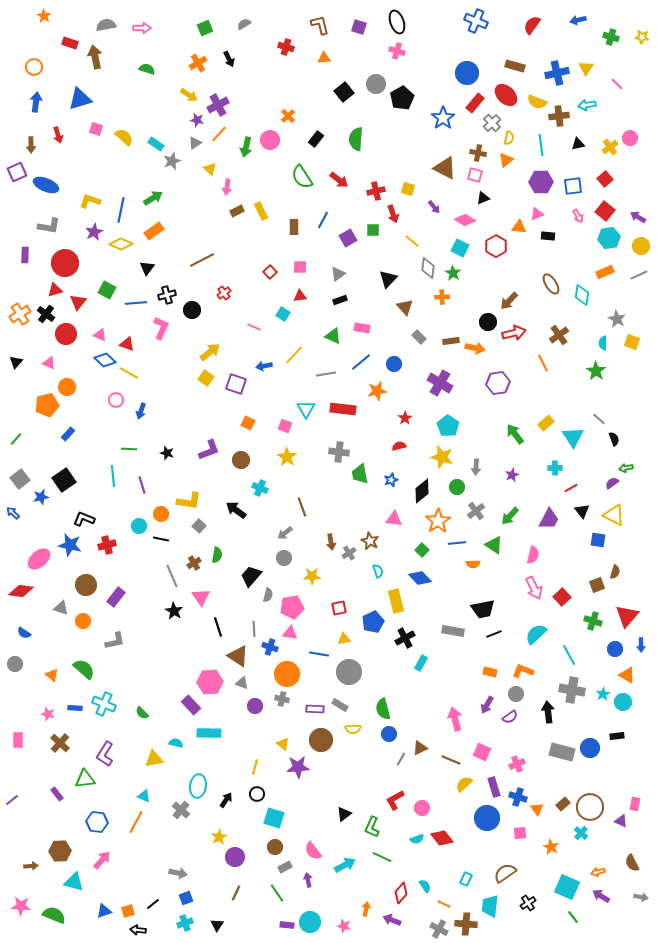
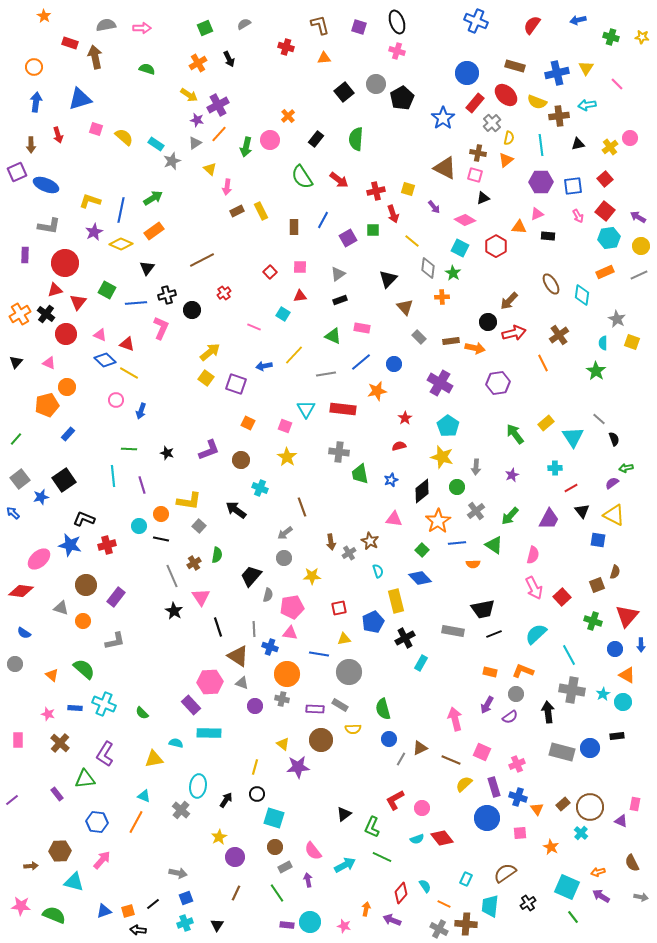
blue circle at (389, 734): moved 5 px down
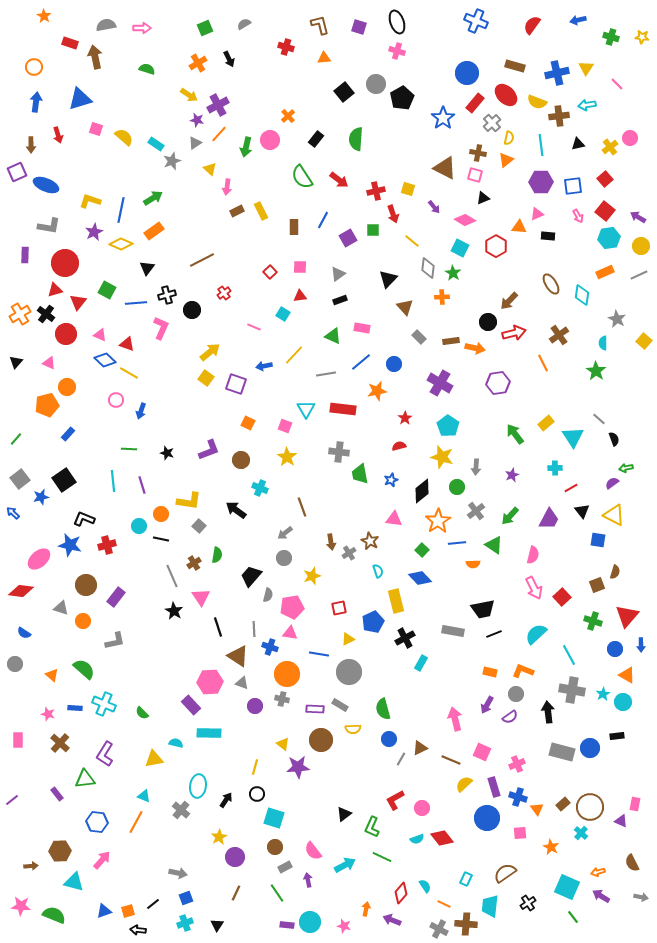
yellow square at (632, 342): moved 12 px right, 1 px up; rotated 21 degrees clockwise
cyan line at (113, 476): moved 5 px down
yellow star at (312, 576): rotated 18 degrees counterclockwise
yellow triangle at (344, 639): moved 4 px right; rotated 16 degrees counterclockwise
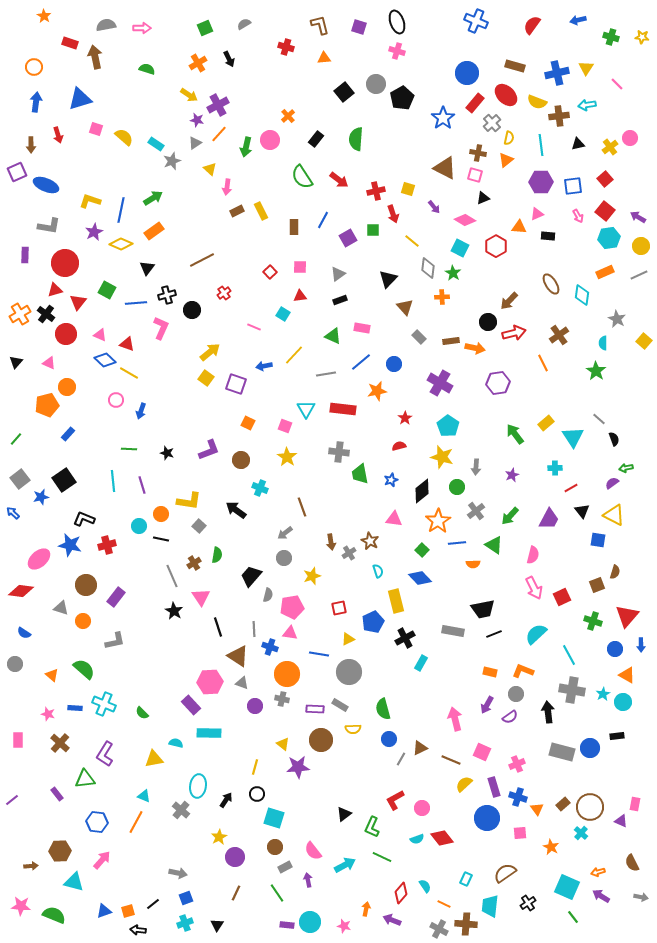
red square at (562, 597): rotated 18 degrees clockwise
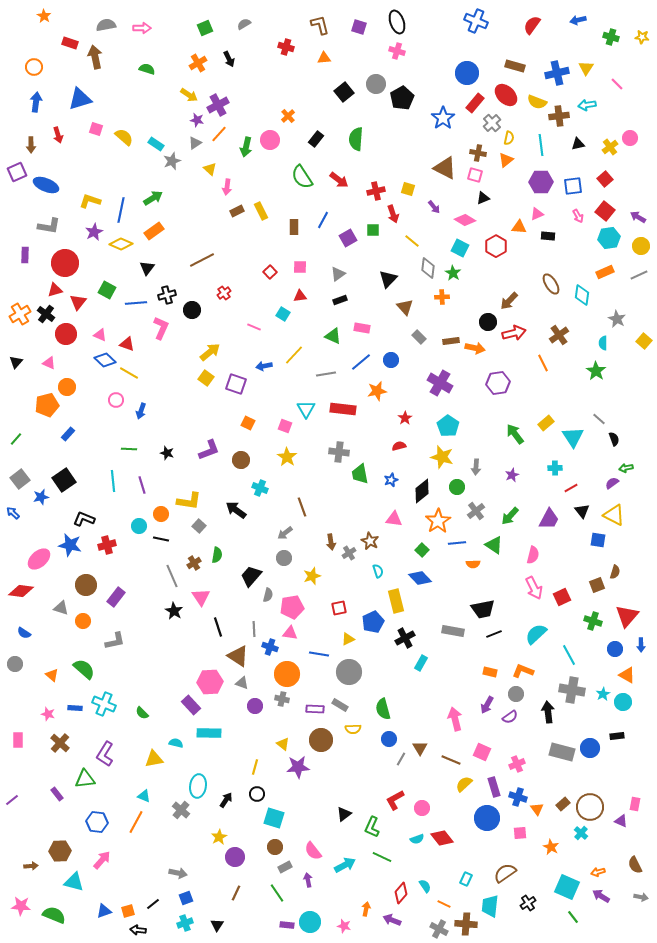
blue circle at (394, 364): moved 3 px left, 4 px up
brown triangle at (420, 748): rotated 35 degrees counterclockwise
brown semicircle at (632, 863): moved 3 px right, 2 px down
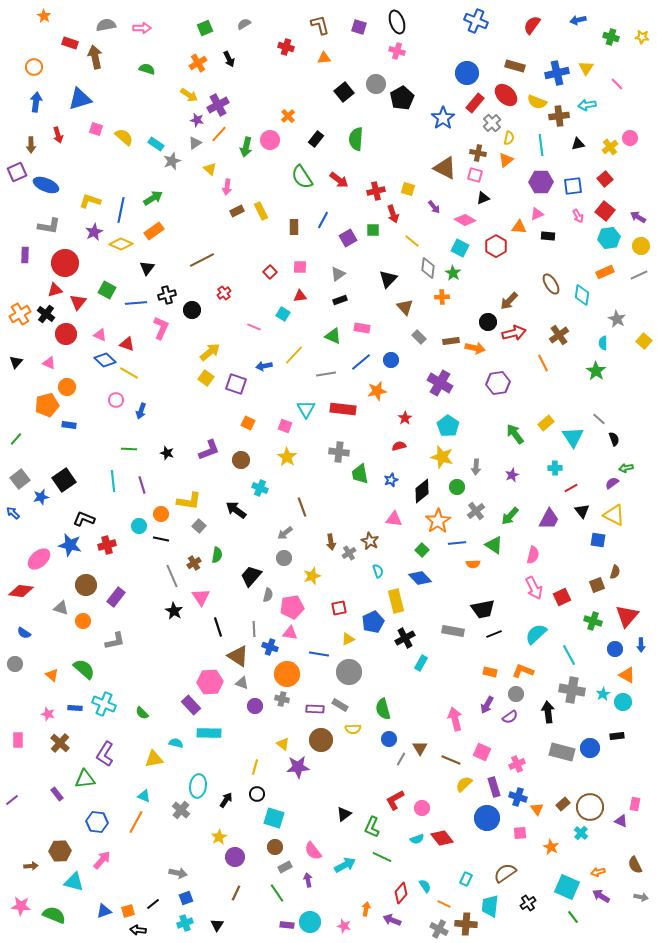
blue rectangle at (68, 434): moved 1 px right, 9 px up; rotated 56 degrees clockwise
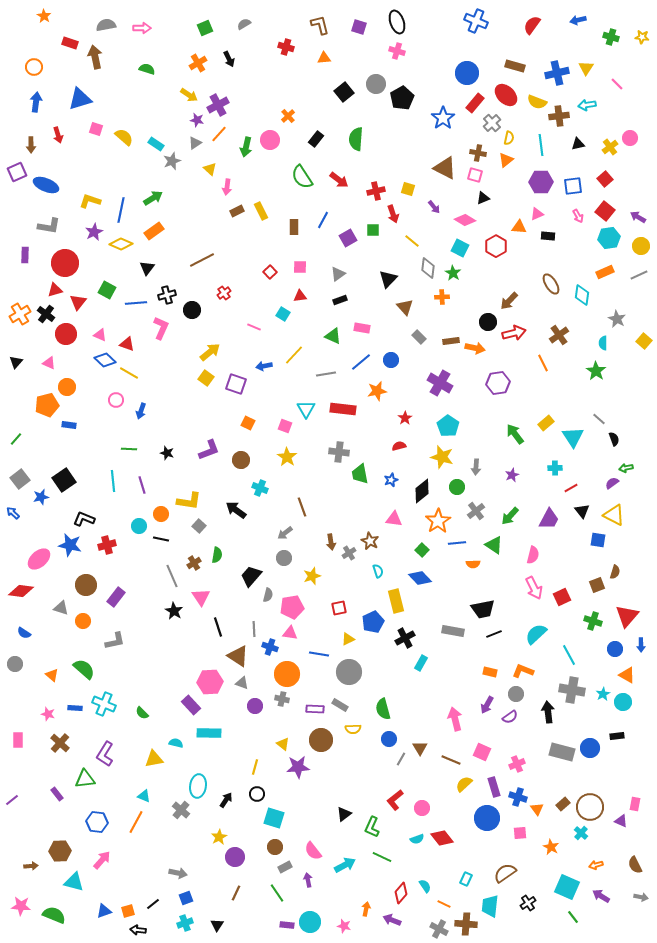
red L-shape at (395, 800): rotated 10 degrees counterclockwise
orange arrow at (598, 872): moved 2 px left, 7 px up
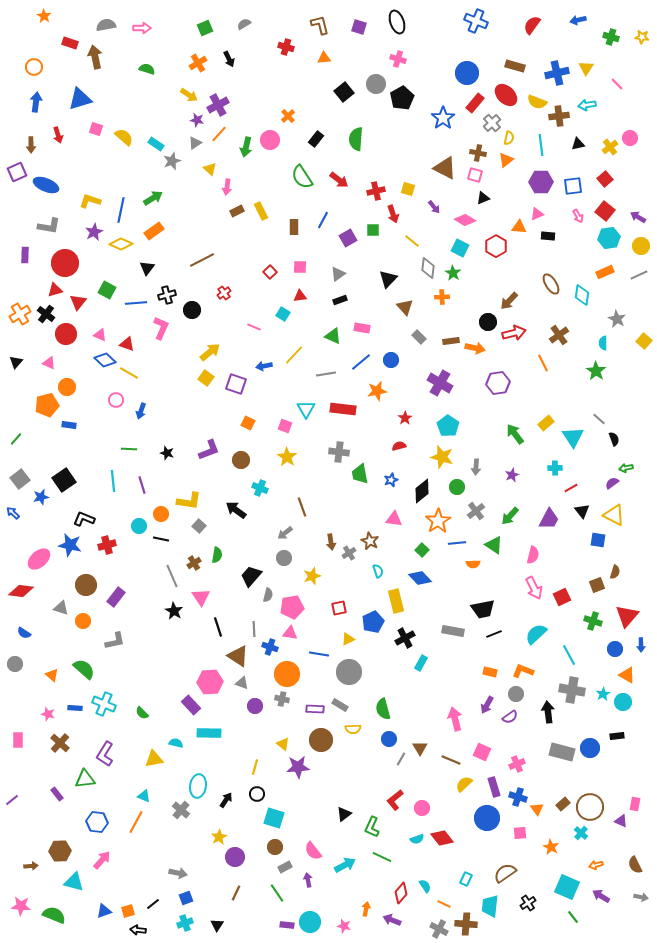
pink cross at (397, 51): moved 1 px right, 8 px down
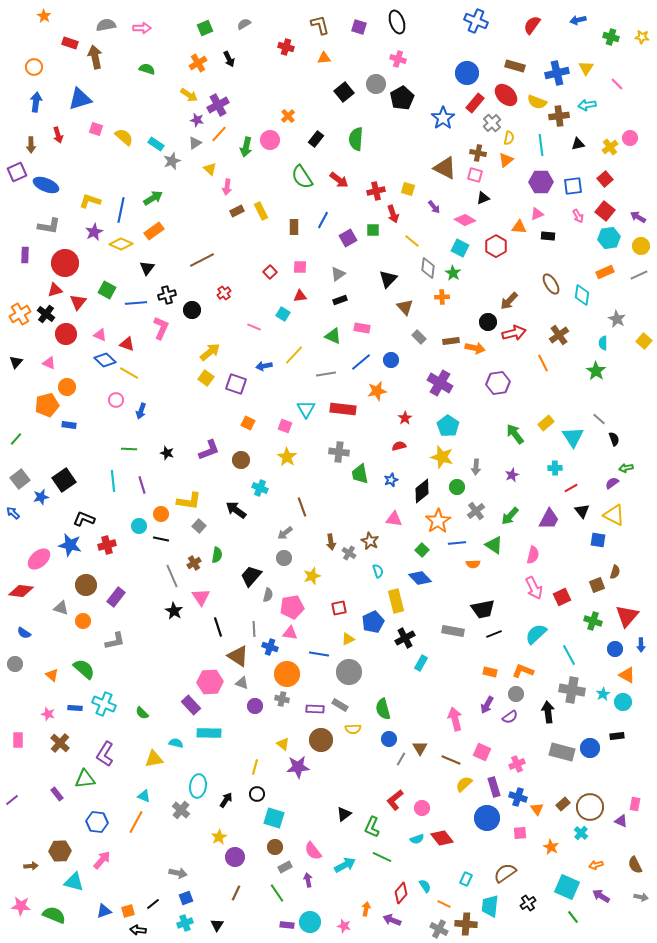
gray cross at (349, 553): rotated 24 degrees counterclockwise
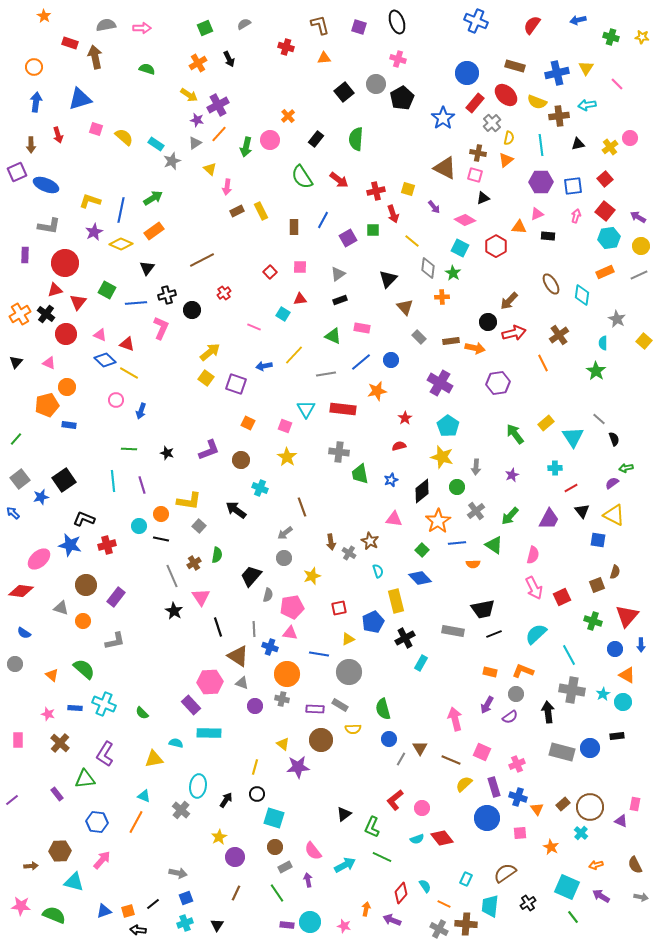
pink arrow at (578, 216): moved 2 px left; rotated 136 degrees counterclockwise
red triangle at (300, 296): moved 3 px down
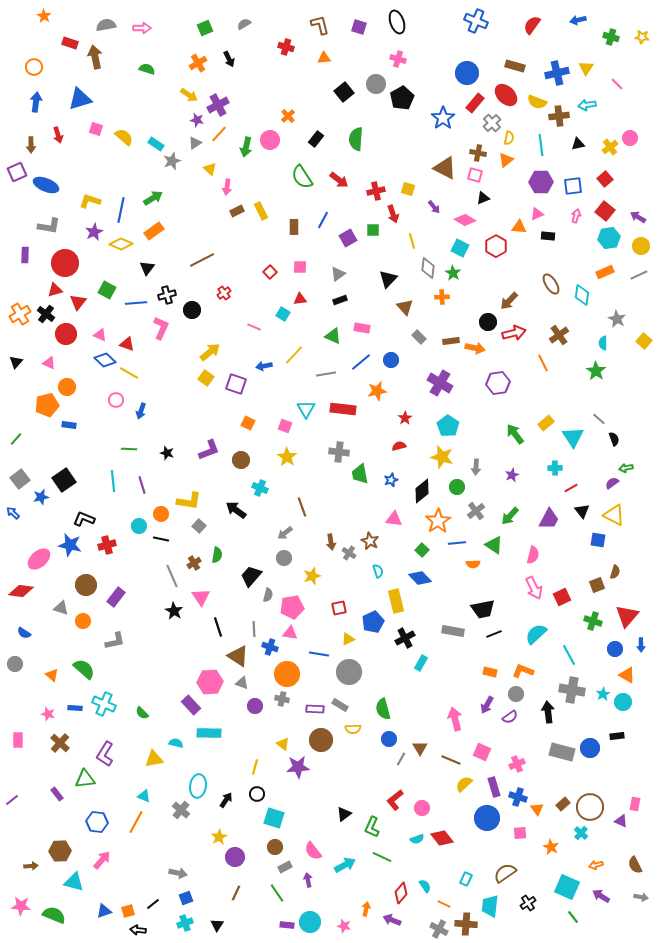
yellow line at (412, 241): rotated 35 degrees clockwise
